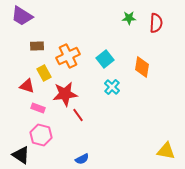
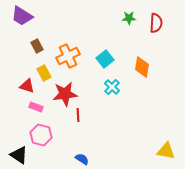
brown rectangle: rotated 64 degrees clockwise
pink rectangle: moved 2 px left, 1 px up
red line: rotated 32 degrees clockwise
black triangle: moved 2 px left
blue semicircle: rotated 120 degrees counterclockwise
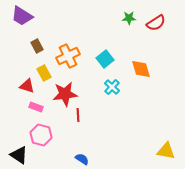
red semicircle: rotated 54 degrees clockwise
orange diamond: moved 1 px left, 2 px down; rotated 25 degrees counterclockwise
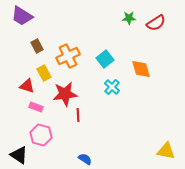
blue semicircle: moved 3 px right
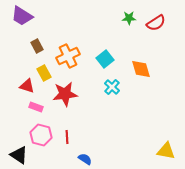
red line: moved 11 px left, 22 px down
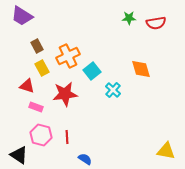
red semicircle: rotated 24 degrees clockwise
cyan square: moved 13 px left, 12 px down
yellow rectangle: moved 2 px left, 5 px up
cyan cross: moved 1 px right, 3 px down
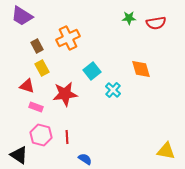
orange cross: moved 18 px up
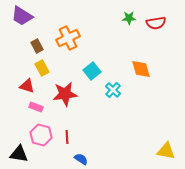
black triangle: moved 1 px up; rotated 24 degrees counterclockwise
blue semicircle: moved 4 px left
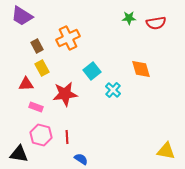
red triangle: moved 1 px left, 2 px up; rotated 21 degrees counterclockwise
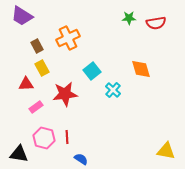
pink rectangle: rotated 56 degrees counterclockwise
pink hexagon: moved 3 px right, 3 px down
